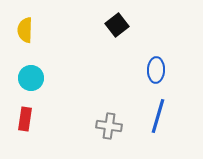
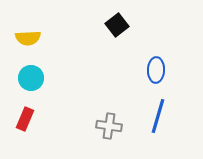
yellow semicircle: moved 3 px right, 8 px down; rotated 95 degrees counterclockwise
red rectangle: rotated 15 degrees clockwise
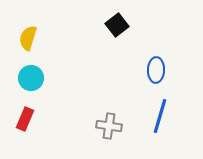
yellow semicircle: rotated 110 degrees clockwise
blue line: moved 2 px right
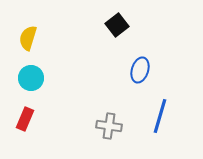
blue ellipse: moved 16 px left; rotated 15 degrees clockwise
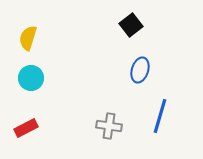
black square: moved 14 px right
red rectangle: moved 1 px right, 9 px down; rotated 40 degrees clockwise
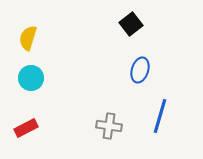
black square: moved 1 px up
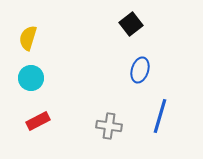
red rectangle: moved 12 px right, 7 px up
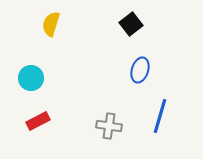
yellow semicircle: moved 23 px right, 14 px up
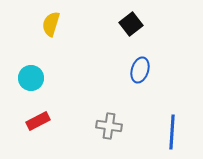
blue line: moved 12 px right, 16 px down; rotated 12 degrees counterclockwise
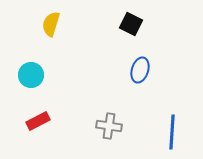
black square: rotated 25 degrees counterclockwise
cyan circle: moved 3 px up
